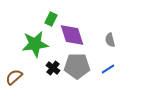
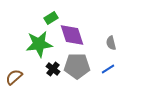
green rectangle: moved 1 px up; rotated 32 degrees clockwise
gray semicircle: moved 1 px right, 3 px down
green star: moved 4 px right
black cross: moved 1 px down
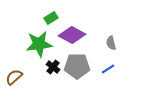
purple diamond: rotated 44 degrees counterclockwise
black cross: moved 2 px up
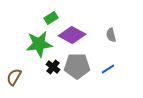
gray semicircle: moved 8 px up
brown semicircle: rotated 18 degrees counterclockwise
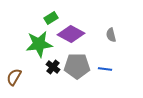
purple diamond: moved 1 px left, 1 px up
blue line: moved 3 px left; rotated 40 degrees clockwise
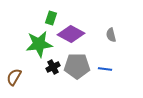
green rectangle: rotated 40 degrees counterclockwise
black cross: rotated 24 degrees clockwise
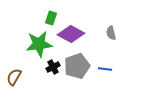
gray semicircle: moved 2 px up
gray pentagon: rotated 20 degrees counterclockwise
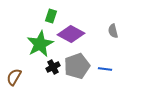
green rectangle: moved 2 px up
gray semicircle: moved 2 px right, 2 px up
green star: moved 1 px right; rotated 20 degrees counterclockwise
